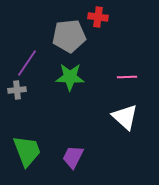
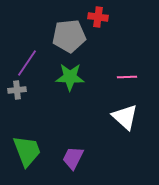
purple trapezoid: moved 1 px down
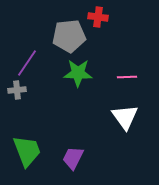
green star: moved 8 px right, 4 px up
white triangle: rotated 12 degrees clockwise
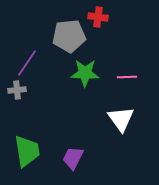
green star: moved 7 px right
white triangle: moved 4 px left, 2 px down
green trapezoid: rotated 12 degrees clockwise
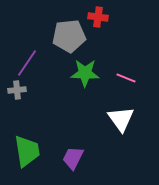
pink line: moved 1 px left, 1 px down; rotated 24 degrees clockwise
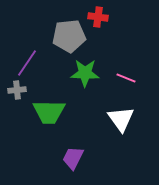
green trapezoid: moved 22 px right, 39 px up; rotated 100 degrees clockwise
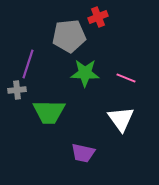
red cross: rotated 30 degrees counterclockwise
purple line: moved 1 px right, 1 px down; rotated 16 degrees counterclockwise
purple trapezoid: moved 10 px right, 5 px up; rotated 105 degrees counterclockwise
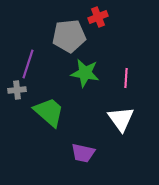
green star: rotated 8 degrees clockwise
pink line: rotated 72 degrees clockwise
green trapezoid: rotated 140 degrees counterclockwise
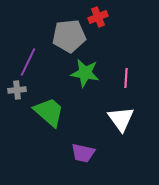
purple line: moved 2 px up; rotated 8 degrees clockwise
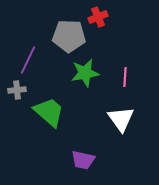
gray pentagon: rotated 8 degrees clockwise
purple line: moved 2 px up
green star: rotated 20 degrees counterclockwise
pink line: moved 1 px left, 1 px up
purple trapezoid: moved 7 px down
